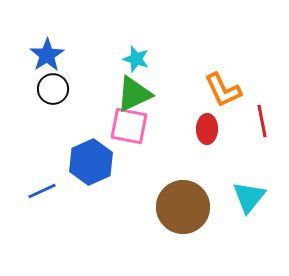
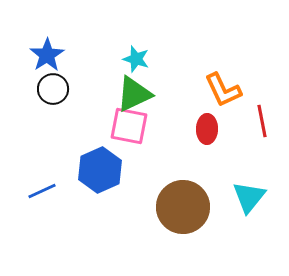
blue hexagon: moved 9 px right, 8 px down
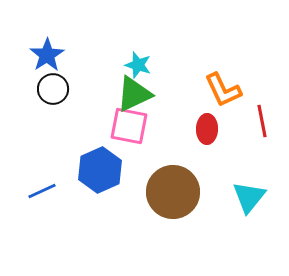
cyan star: moved 2 px right, 6 px down
brown circle: moved 10 px left, 15 px up
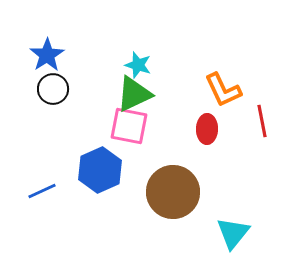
cyan triangle: moved 16 px left, 36 px down
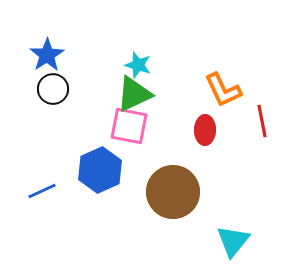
red ellipse: moved 2 px left, 1 px down
cyan triangle: moved 8 px down
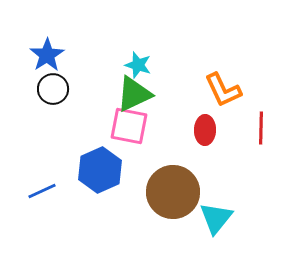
red line: moved 1 px left, 7 px down; rotated 12 degrees clockwise
cyan triangle: moved 17 px left, 23 px up
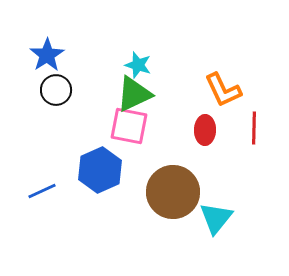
black circle: moved 3 px right, 1 px down
red line: moved 7 px left
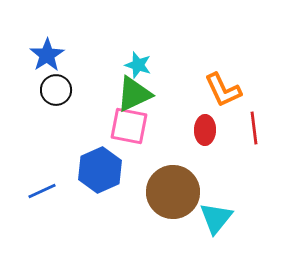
red line: rotated 8 degrees counterclockwise
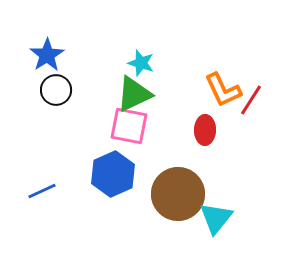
cyan star: moved 3 px right, 2 px up
red line: moved 3 px left, 28 px up; rotated 40 degrees clockwise
blue hexagon: moved 13 px right, 4 px down
brown circle: moved 5 px right, 2 px down
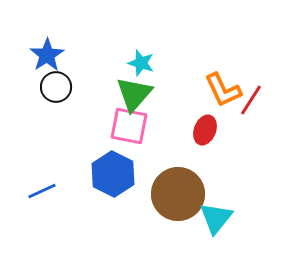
black circle: moved 3 px up
green triangle: rotated 24 degrees counterclockwise
red ellipse: rotated 20 degrees clockwise
blue hexagon: rotated 9 degrees counterclockwise
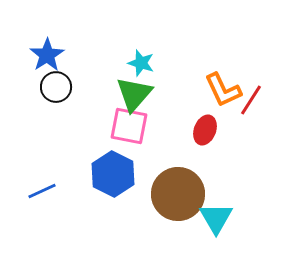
cyan triangle: rotated 9 degrees counterclockwise
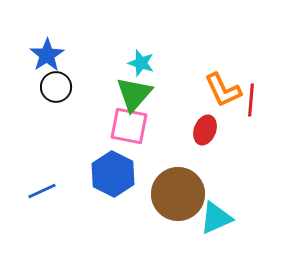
red line: rotated 28 degrees counterclockwise
cyan triangle: rotated 36 degrees clockwise
